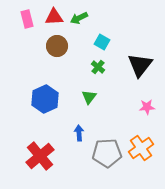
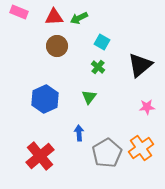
pink rectangle: moved 8 px left, 7 px up; rotated 54 degrees counterclockwise
black triangle: rotated 12 degrees clockwise
gray pentagon: rotated 28 degrees counterclockwise
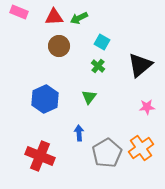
brown circle: moved 2 px right
green cross: moved 1 px up
red cross: rotated 28 degrees counterclockwise
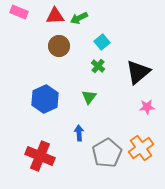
red triangle: moved 1 px right, 1 px up
cyan square: rotated 21 degrees clockwise
black triangle: moved 2 px left, 7 px down
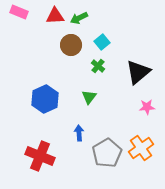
brown circle: moved 12 px right, 1 px up
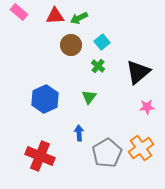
pink rectangle: rotated 18 degrees clockwise
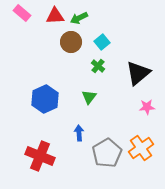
pink rectangle: moved 3 px right, 1 px down
brown circle: moved 3 px up
black triangle: moved 1 px down
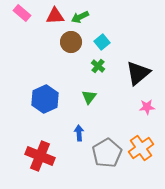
green arrow: moved 1 px right, 1 px up
